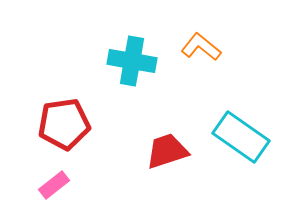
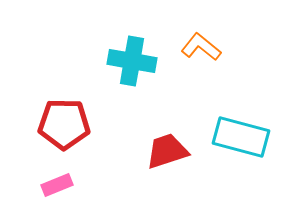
red pentagon: rotated 9 degrees clockwise
cyan rectangle: rotated 20 degrees counterclockwise
pink rectangle: moved 3 px right; rotated 16 degrees clockwise
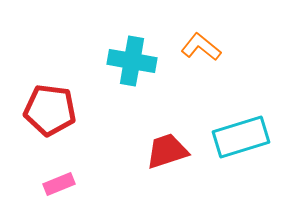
red pentagon: moved 14 px left, 14 px up; rotated 6 degrees clockwise
cyan rectangle: rotated 32 degrees counterclockwise
pink rectangle: moved 2 px right, 1 px up
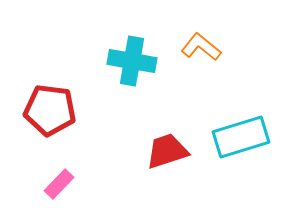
pink rectangle: rotated 24 degrees counterclockwise
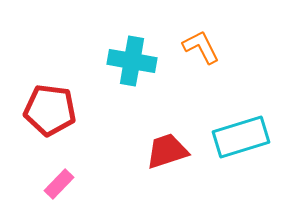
orange L-shape: rotated 24 degrees clockwise
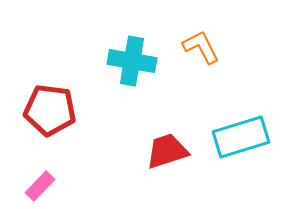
pink rectangle: moved 19 px left, 2 px down
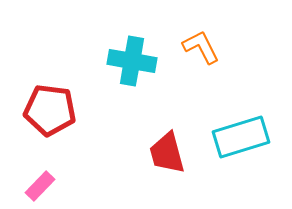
red trapezoid: moved 2 px down; rotated 87 degrees counterclockwise
